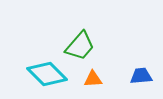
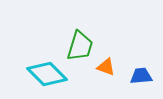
green trapezoid: rotated 24 degrees counterclockwise
orange triangle: moved 13 px right, 12 px up; rotated 24 degrees clockwise
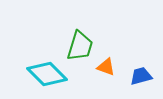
blue trapezoid: rotated 10 degrees counterclockwise
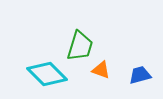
orange triangle: moved 5 px left, 3 px down
blue trapezoid: moved 1 px left, 1 px up
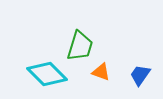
orange triangle: moved 2 px down
blue trapezoid: rotated 40 degrees counterclockwise
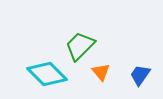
green trapezoid: rotated 152 degrees counterclockwise
orange triangle: rotated 30 degrees clockwise
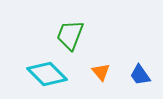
green trapezoid: moved 10 px left, 11 px up; rotated 24 degrees counterclockwise
blue trapezoid: rotated 70 degrees counterclockwise
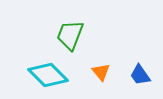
cyan diamond: moved 1 px right, 1 px down
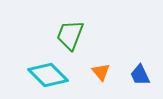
blue trapezoid: rotated 10 degrees clockwise
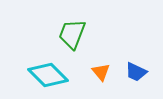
green trapezoid: moved 2 px right, 1 px up
blue trapezoid: moved 4 px left, 3 px up; rotated 40 degrees counterclockwise
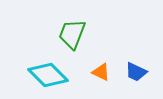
orange triangle: rotated 24 degrees counterclockwise
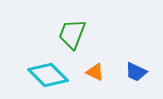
orange triangle: moved 6 px left
